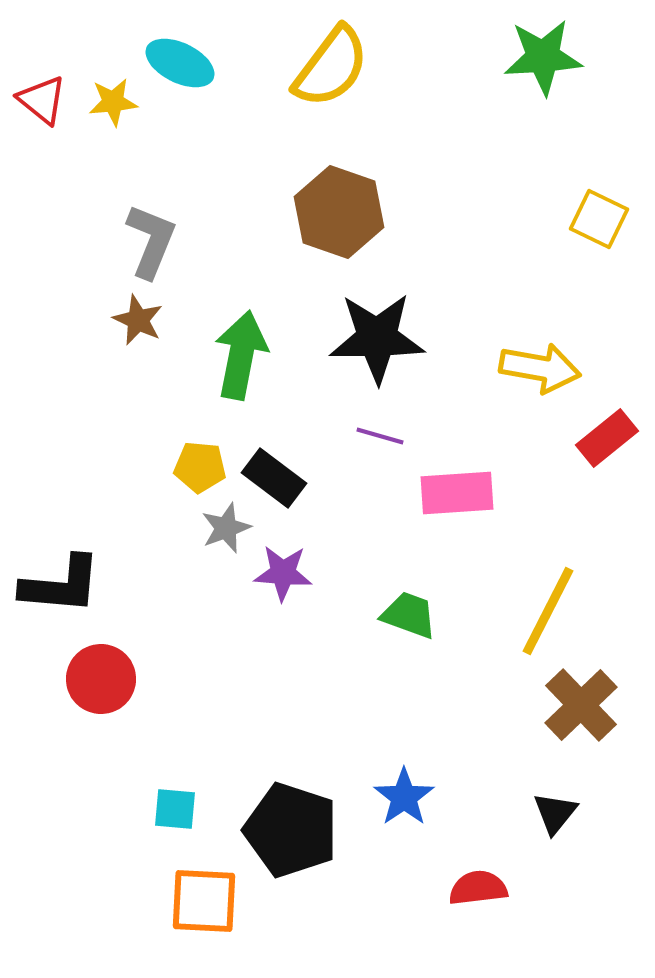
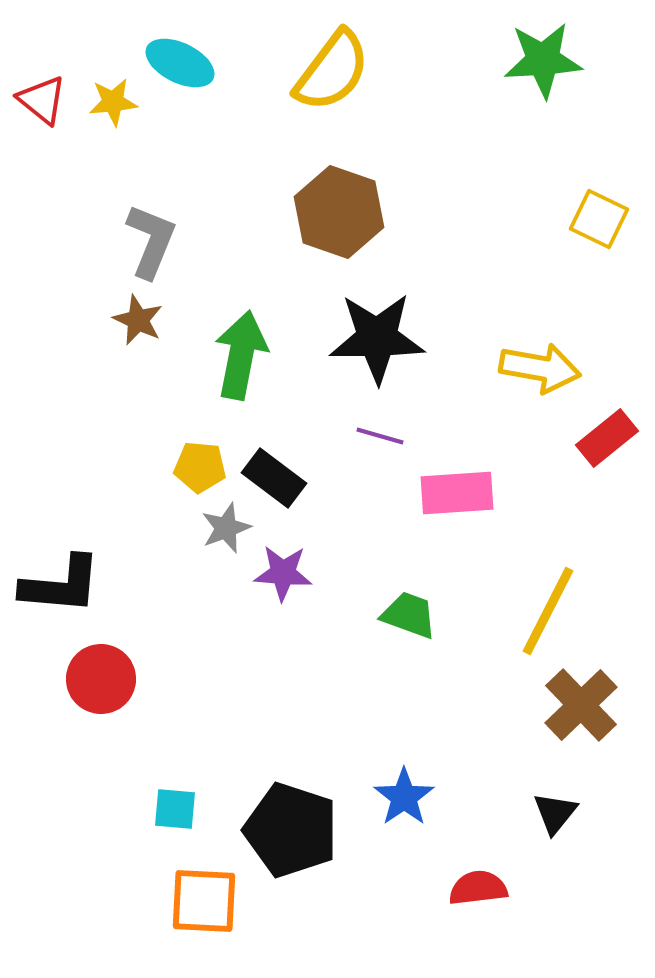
green star: moved 3 px down
yellow semicircle: moved 1 px right, 4 px down
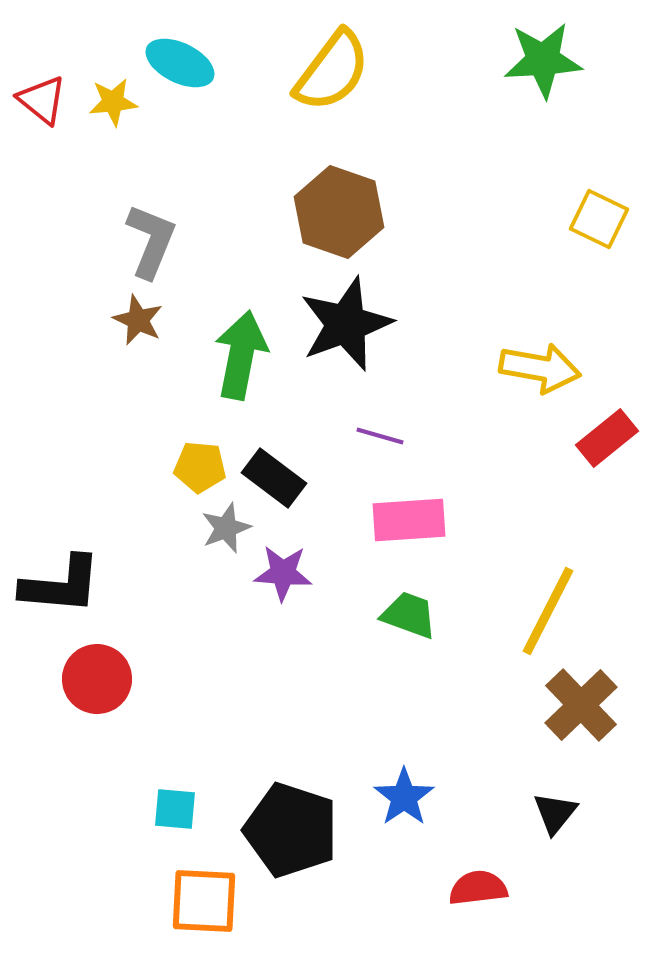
black star: moved 31 px left, 14 px up; rotated 20 degrees counterclockwise
pink rectangle: moved 48 px left, 27 px down
red circle: moved 4 px left
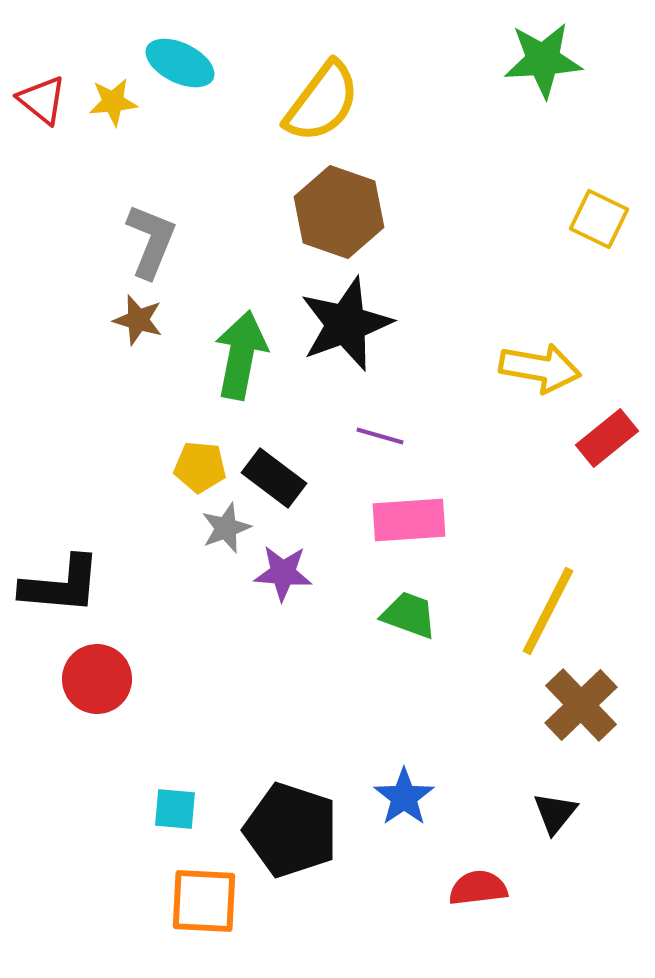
yellow semicircle: moved 10 px left, 31 px down
brown star: rotated 9 degrees counterclockwise
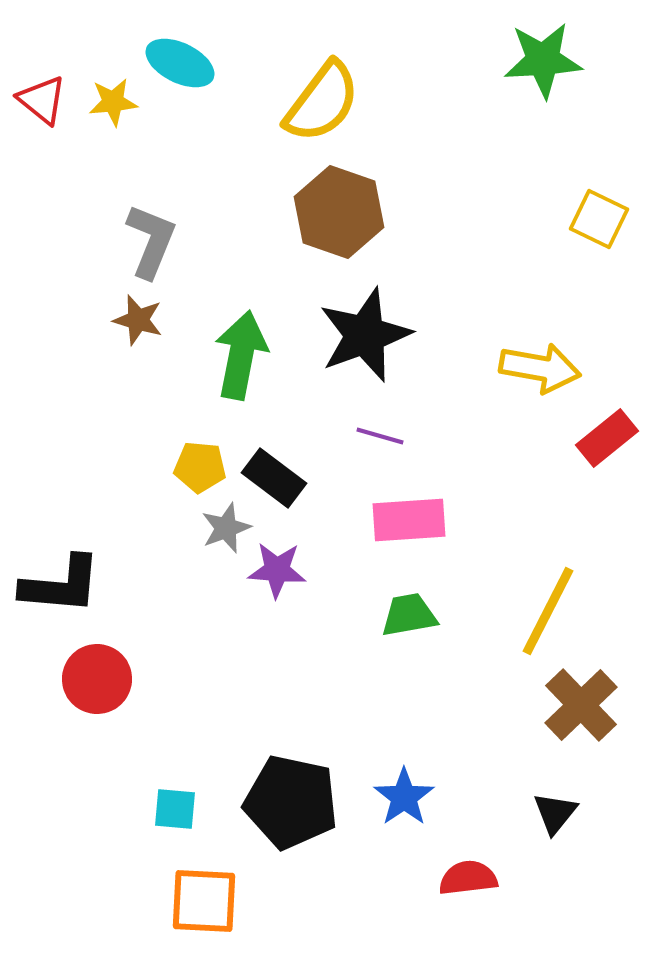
black star: moved 19 px right, 11 px down
purple star: moved 6 px left, 3 px up
green trapezoid: rotated 30 degrees counterclockwise
black pentagon: moved 28 px up; rotated 6 degrees counterclockwise
red semicircle: moved 10 px left, 10 px up
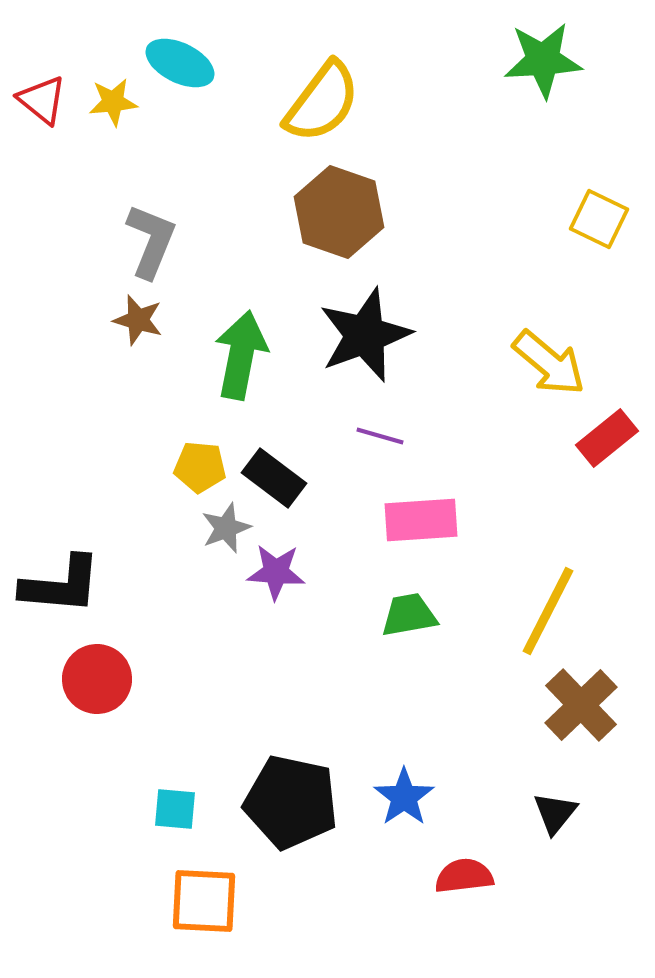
yellow arrow: moved 9 px right, 5 px up; rotated 30 degrees clockwise
pink rectangle: moved 12 px right
purple star: moved 1 px left, 2 px down
red semicircle: moved 4 px left, 2 px up
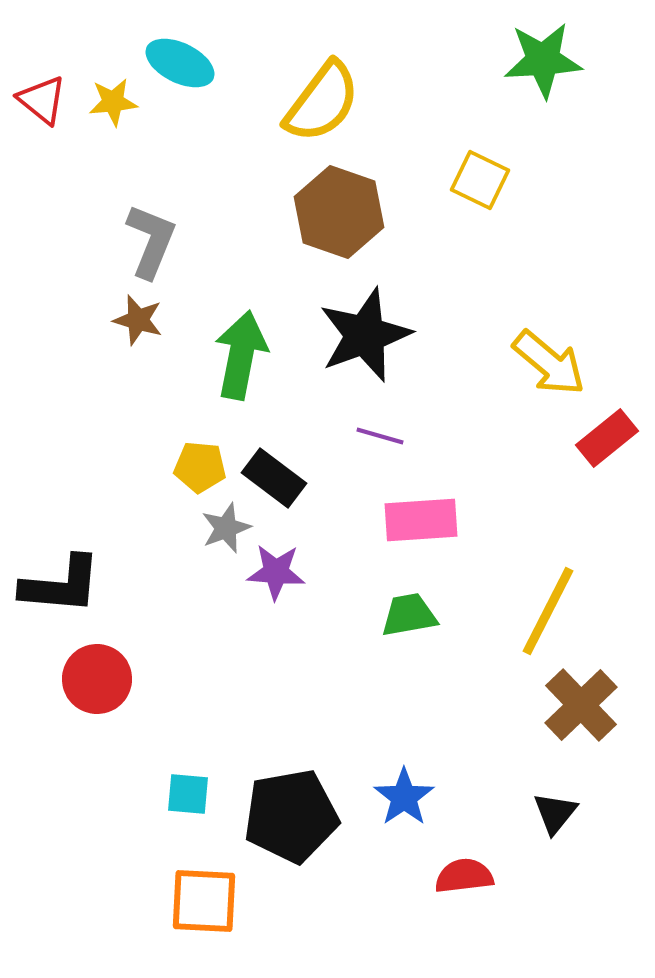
yellow square: moved 119 px left, 39 px up
black pentagon: moved 14 px down; rotated 22 degrees counterclockwise
cyan square: moved 13 px right, 15 px up
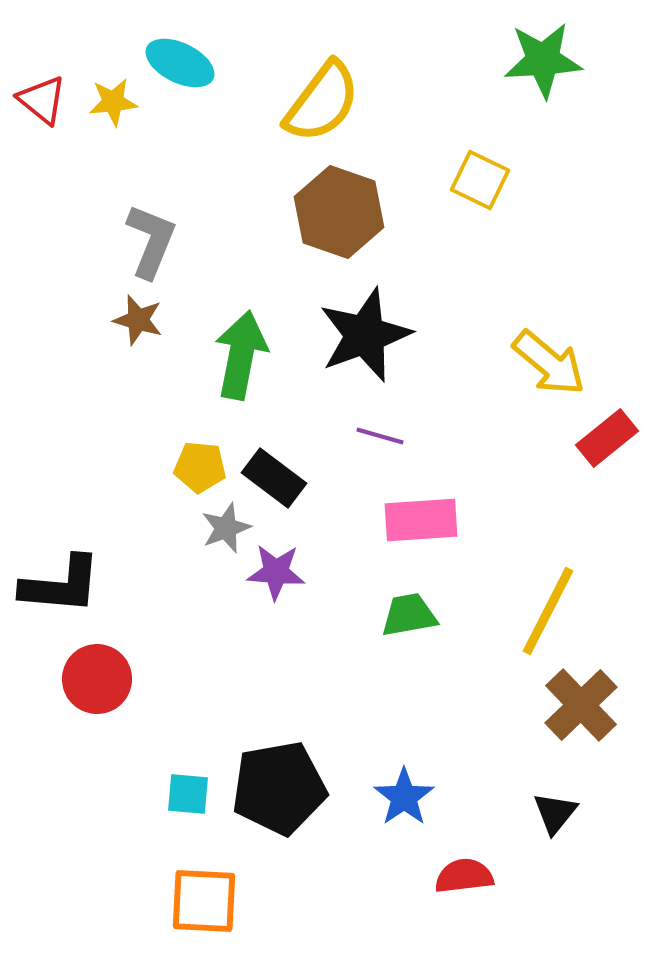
black pentagon: moved 12 px left, 28 px up
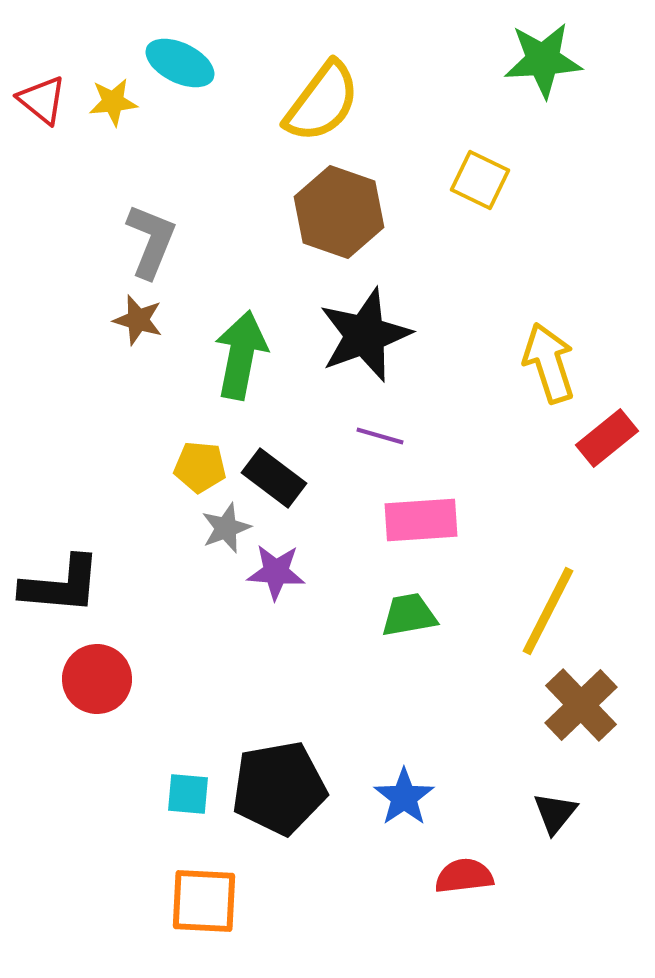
yellow arrow: rotated 148 degrees counterclockwise
